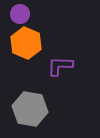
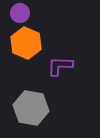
purple circle: moved 1 px up
gray hexagon: moved 1 px right, 1 px up
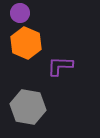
gray hexagon: moved 3 px left, 1 px up
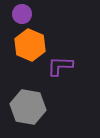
purple circle: moved 2 px right, 1 px down
orange hexagon: moved 4 px right, 2 px down
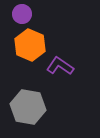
purple L-shape: rotated 32 degrees clockwise
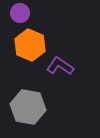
purple circle: moved 2 px left, 1 px up
